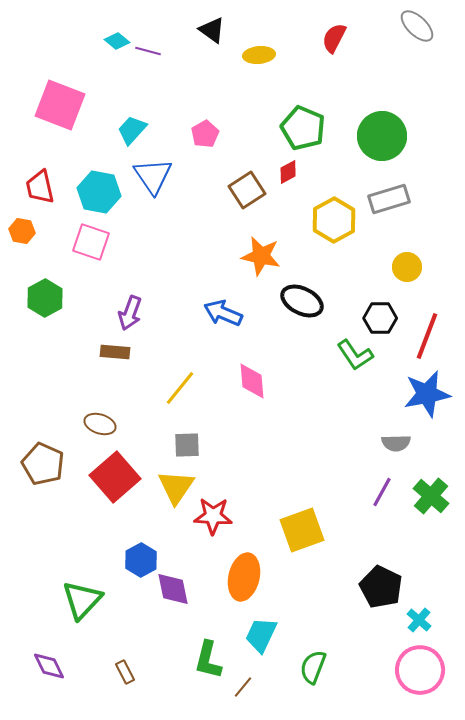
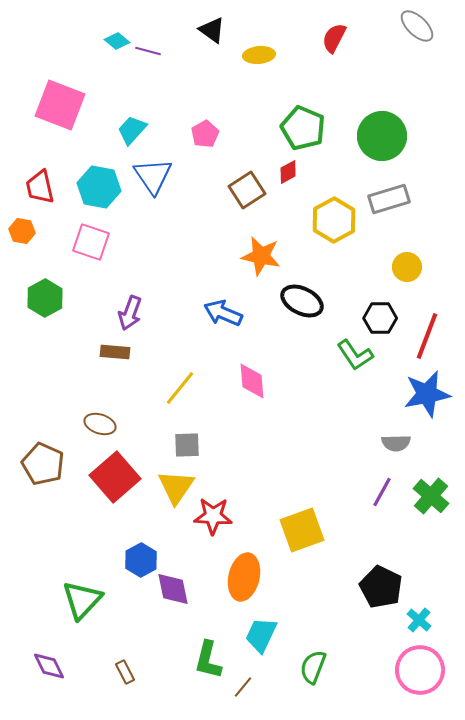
cyan hexagon at (99, 192): moved 5 px up
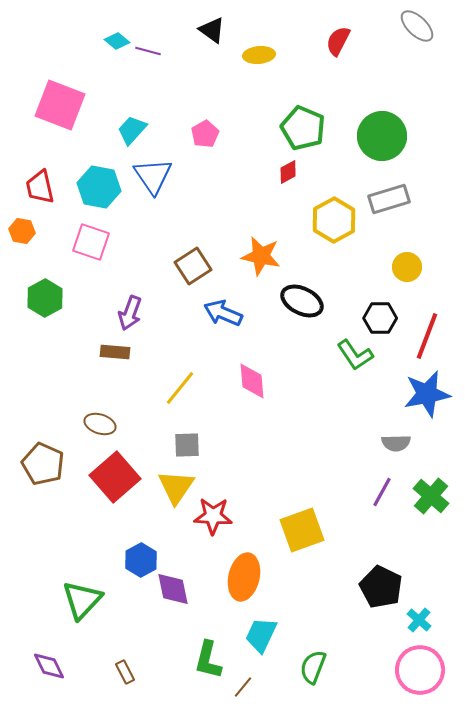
red semicircle at (334, 38): moved 4 px right, 3 px down
brown square at (247, 190): moved 54 px left, 76 px down
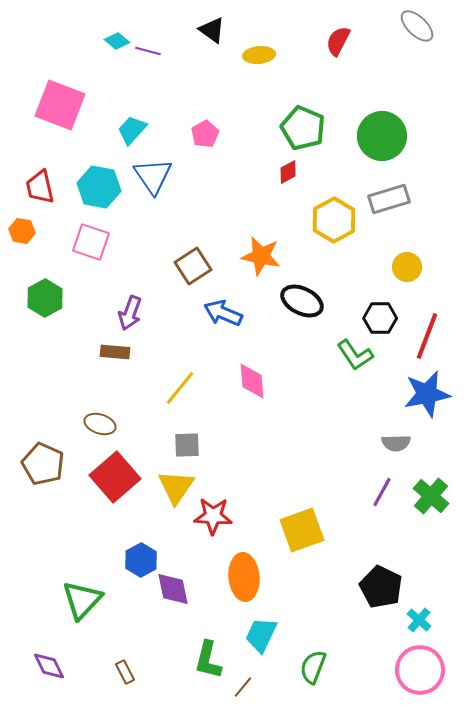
orange ellipse at (244, 577): rotated 18 degrees counterclockwise
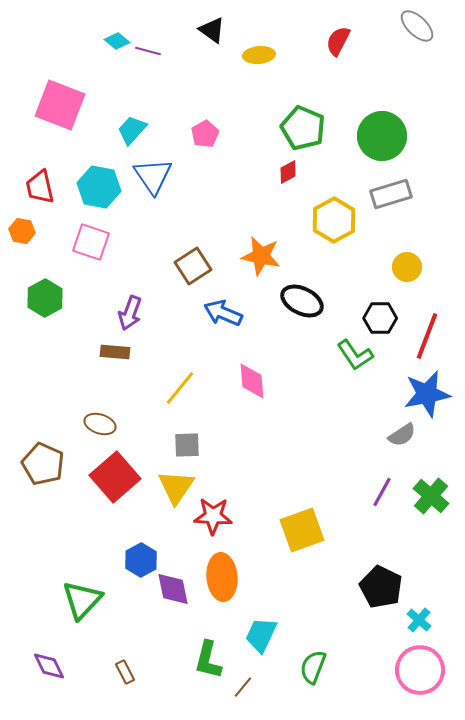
gray rectangle at (389, 199): moved 2 px right, 5 px up
gray semicircle at (396, 443): moved 6 px right, 8 px up; rotated 32 degrees counterclockwise
orange ellipse at (244, 577): moved 22 px left
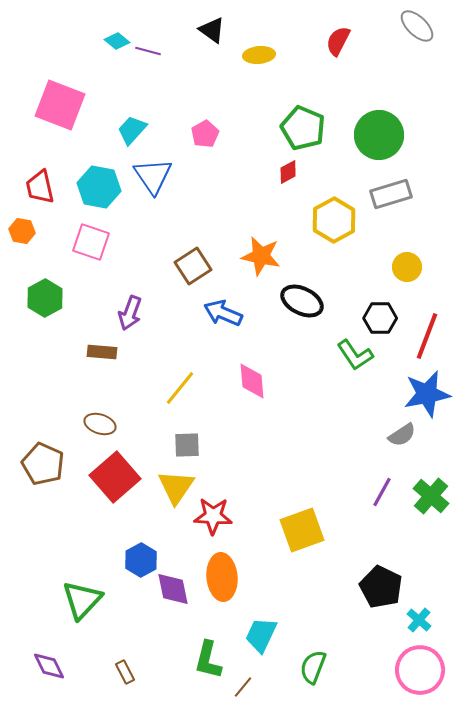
green circle at (382, 136): moved 3 px left, 1 px up
brown rectangle at (115, 352): moved 13 px left
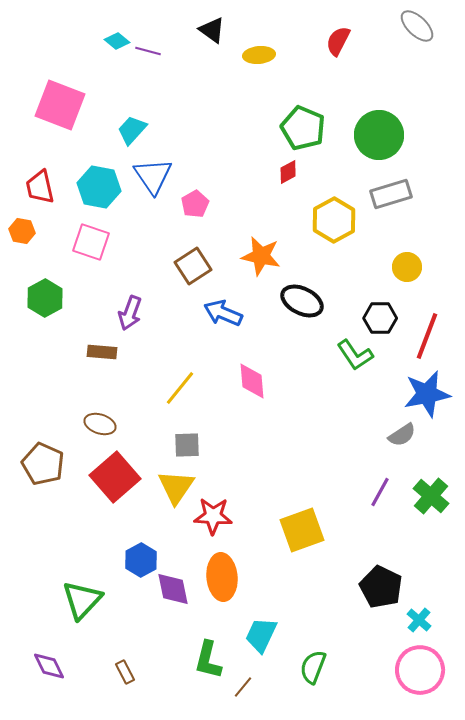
pink pentagon at (205, 134): moved 10 px left, 70 px down
purple line at (382, 492): moved 2 px left
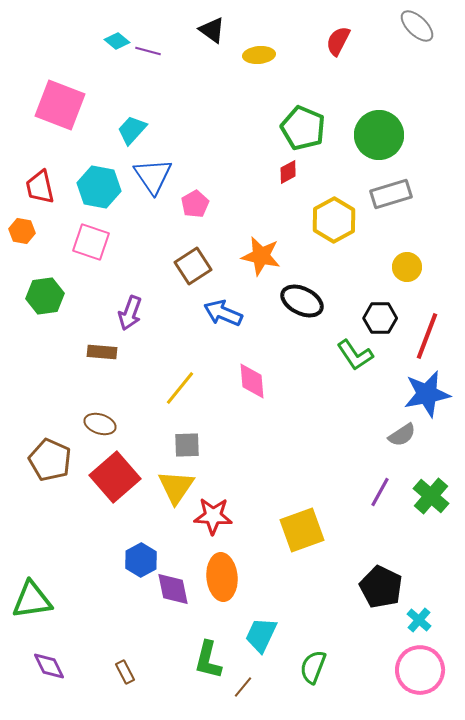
green hexagon at (45, 298): moved 2 px up; rotated 21 degrees clockwise
brown pentagon at (43, 464): moved 7 px right, 4 px up
green triangle at (82, 600): moved 50 px left; rotated 39 degrees clockwise
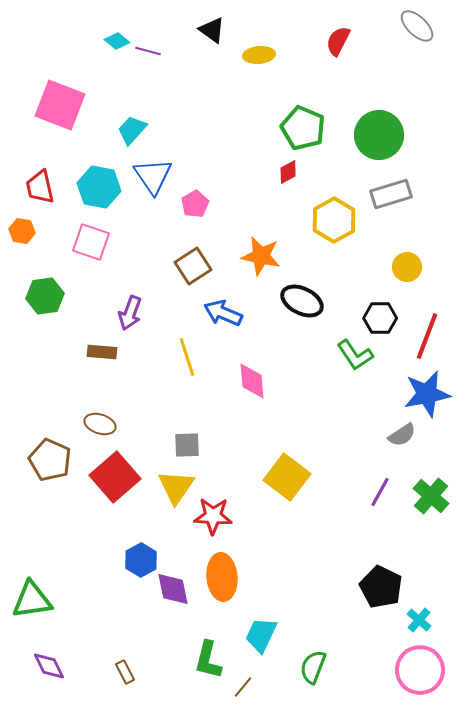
yellow line at (180, 388): moved 7 px right, 31 px up; rotated 57 degrees counterclockwise
yellow square at (302, 530): moved 15 px left, 53 px up; rotated 33 degrees counterclockwise
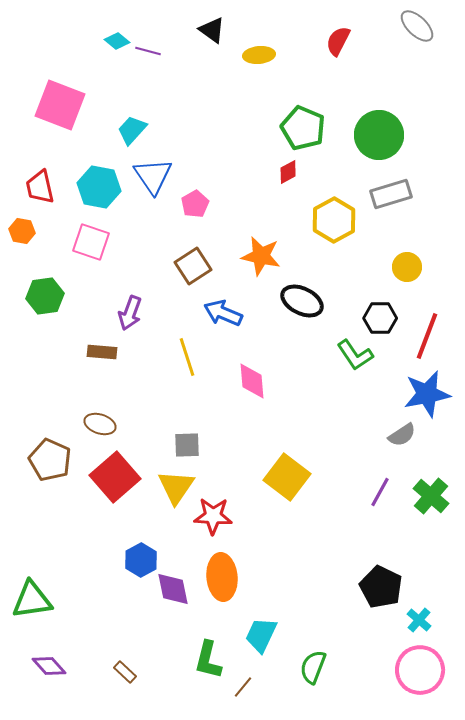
purple diamond at (49, 666): rotated 16 degrees counterclockwise
brown rectangle at (125, 672): rotated 20 degrees counterclockwise
